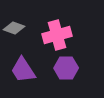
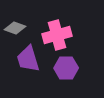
gray diamond: moved 1 px right
purple trapezoid: moved 5 px right, 11 px up; rotated 16 degrees clockwise
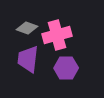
gray diamond: moved 12 px right
purple trapezoid: rotated 24 degrees clockwise
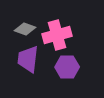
gray diamond: moved 2 px left, 1 px down
purple hexagon: moved 1 px right, 1 px up
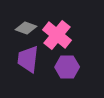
gray diamond: moved 1 px right, 1 px up
pink cross: rotated 36 degrees counterclockwise
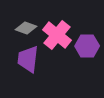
purple hexagon: moved 20 px right, 21 px up
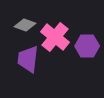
gray diamond: moved 1 px left, 3 px up
pink cross: moved 2 px left, 2 px down
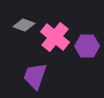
gray diamond: moved 1 px left
purple trapezoid: moved 7 px right, 17 px down; rotated 12 degrees clockwise
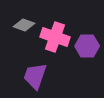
pink cross: rotated 20 degrees counterclockwise
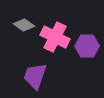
gray diamond: rotated 15 degrees clockwise
pink cross: rotated 8 degrees clockwise
